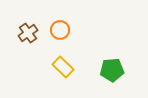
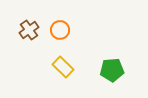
brown cross: moved 1 px right, 3 px up
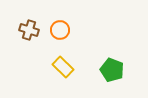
brown cross: rotated 36 degrees counterclockwise
green pentagon: rotated 25 degrees clockwise
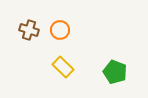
green pentagon: moved 3 px right, 2 px down
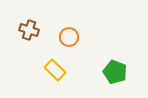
orange circle: moved 9 px right, 7 px down
yellow rectangle: moved 8 px left, 3 px down
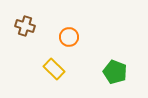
brown cross: moved 4 px left, 4 px up
yellow rectangle: moved 1 px left, 1 px up
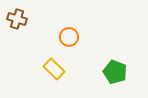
brown cross: moved 8 px left, 7 px up
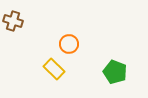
brown cross: moved 4 px left, 2 px down
orange circle: moved 7 px down
